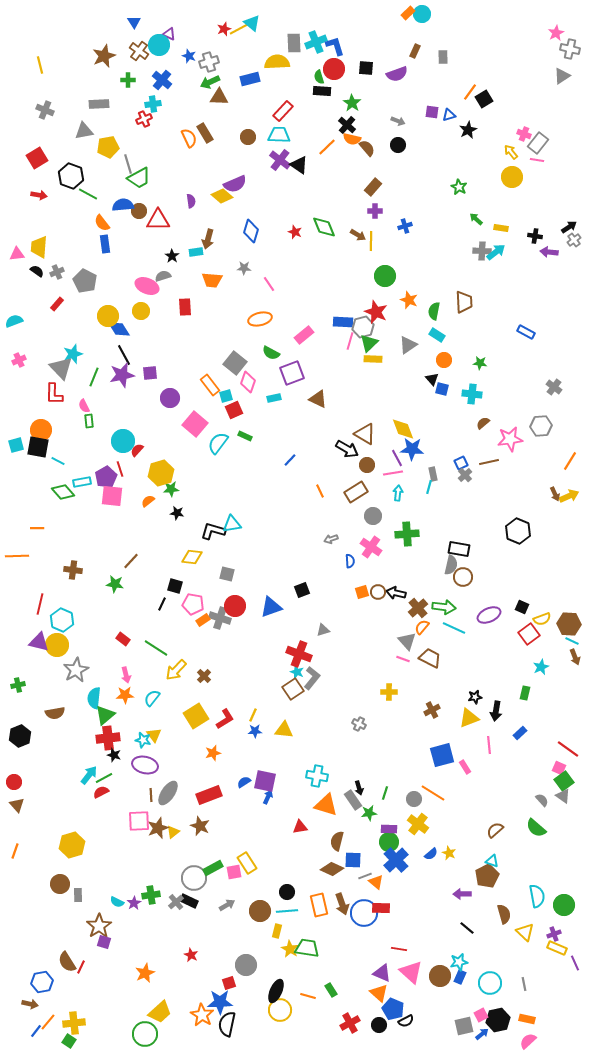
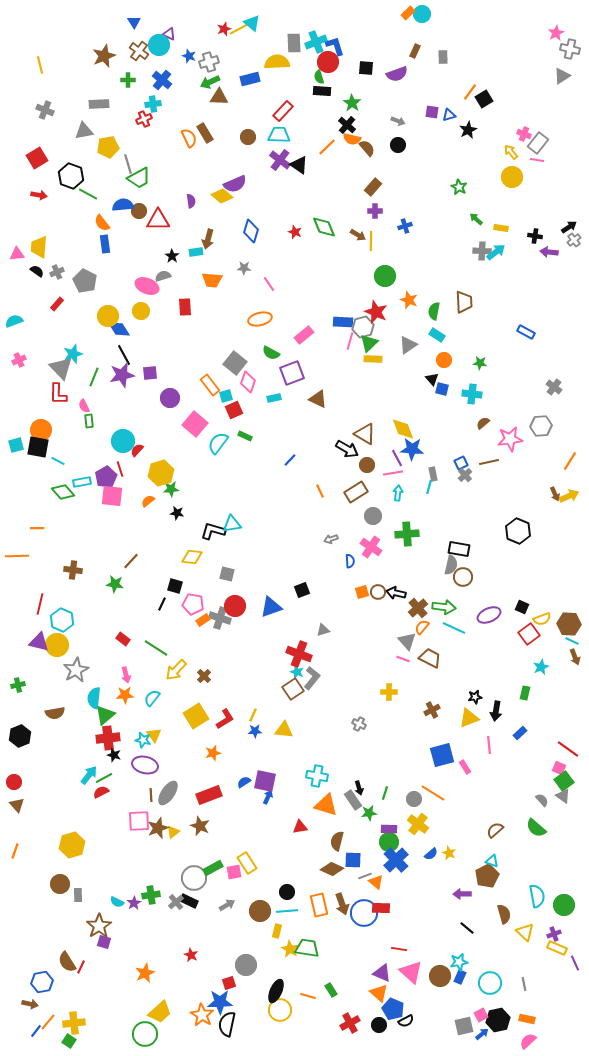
red circle at (334, 69): moved 6 px left, 7 px up
red L-shape at (54, 394): moved 4 px right
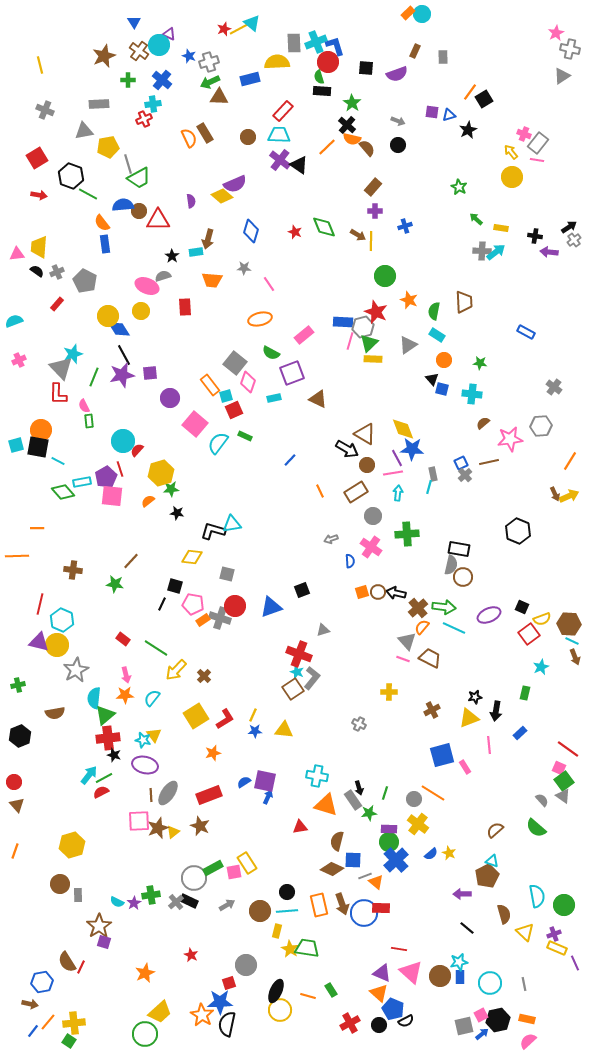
blue rectangle at (460, 977): rotated 24 degrees counterclockwise
blue line at (36, 1031): moved 3 px left
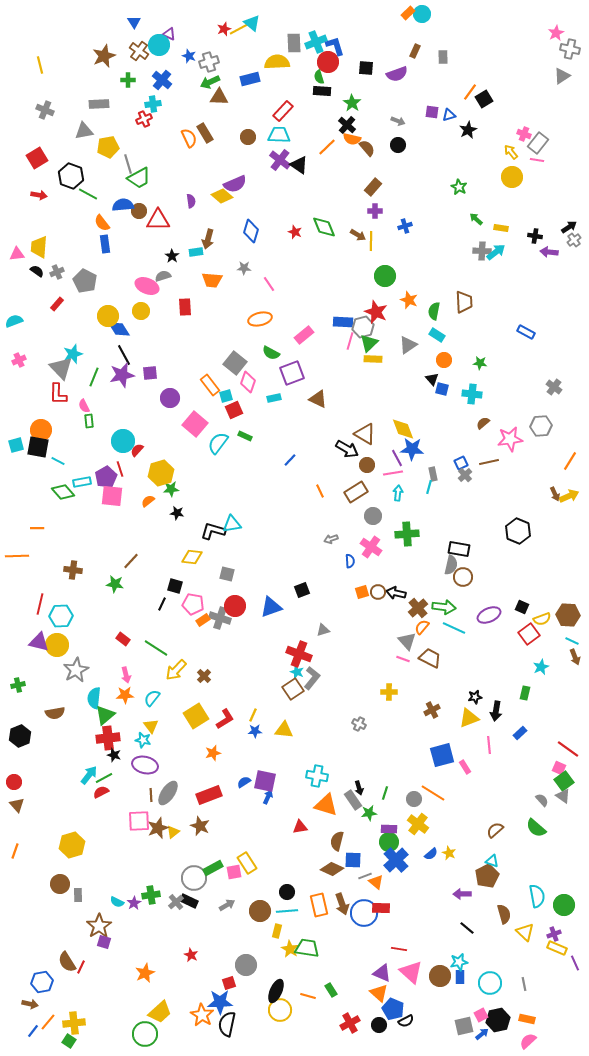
cyan hexagon at (62, 620): moved 1 px left, 4 px up; rotated 25 degrees counterclockwise
brown hexagon at (569, 624): moved 1 px left, 9 px up
yellow triangle at (154, 735): moved 3 px left, 9 px up
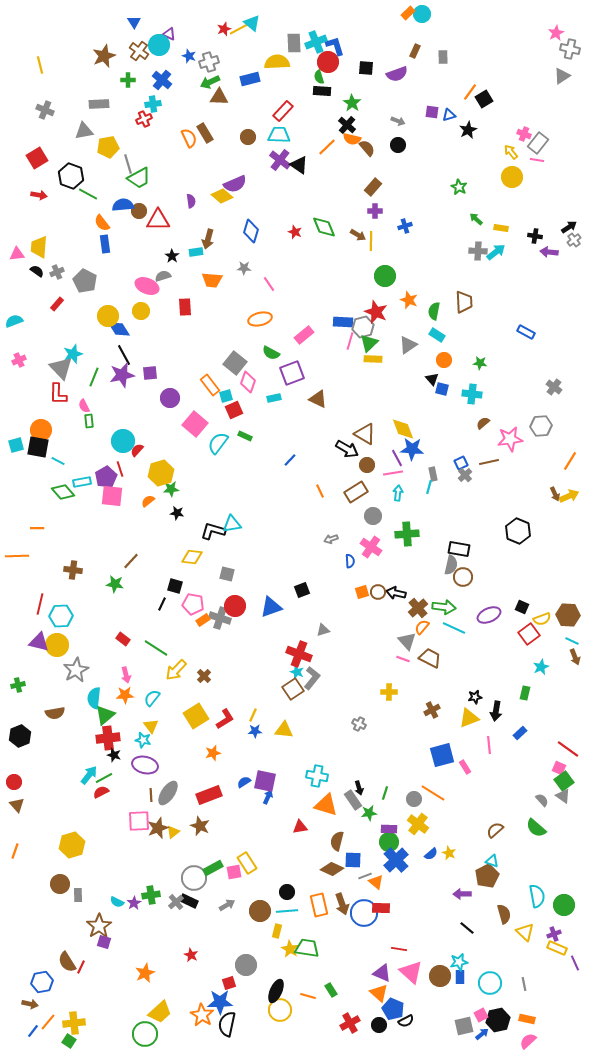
gray cross at (482, 251): moved 4 px left
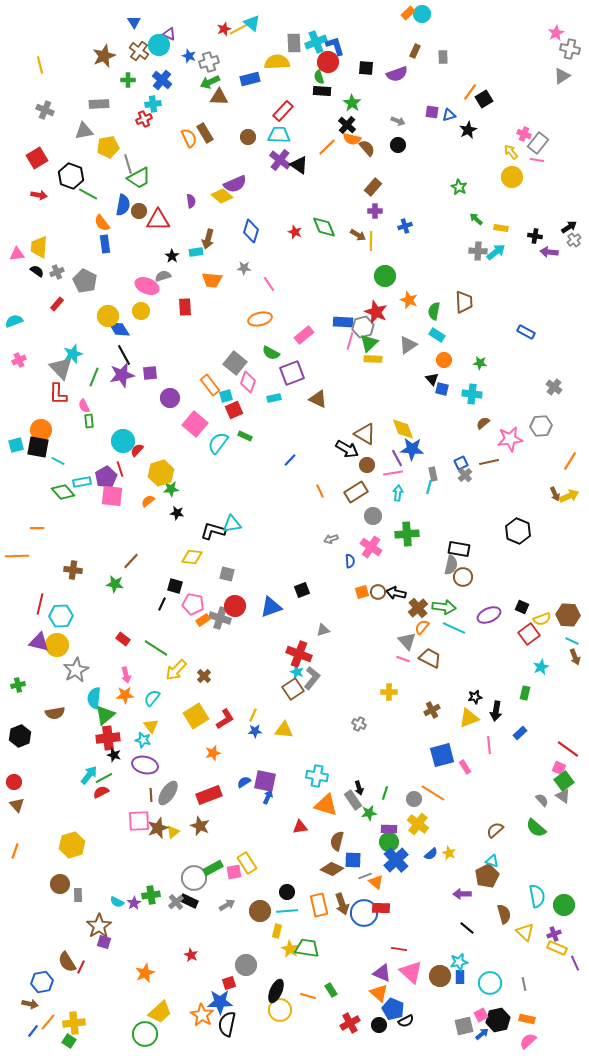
blue semicircle at (123, 205): rotated 105 degrees clockwise
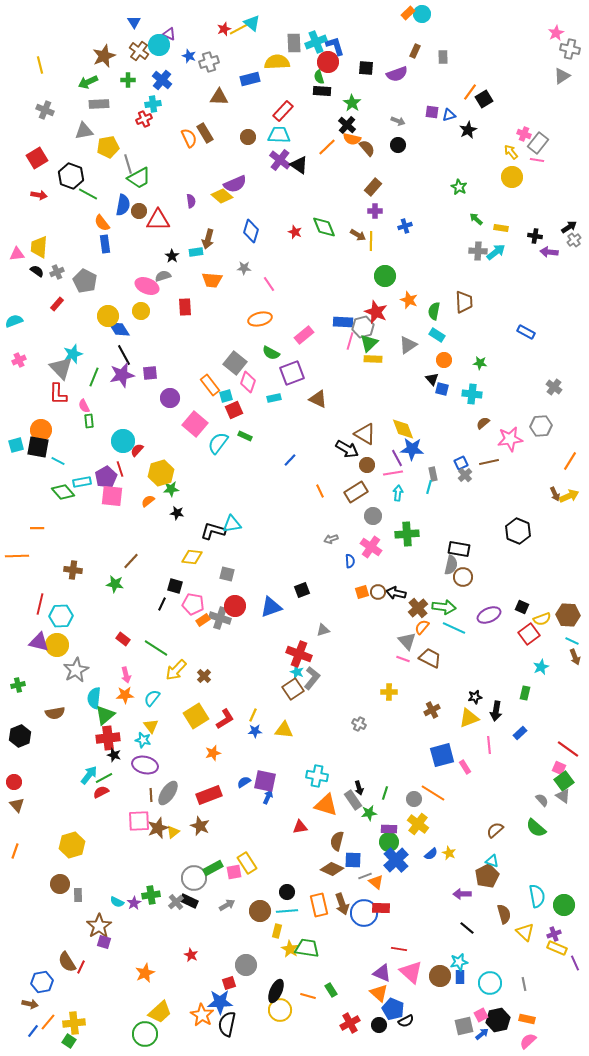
green arrow at (210, 82): moved 122 px left
